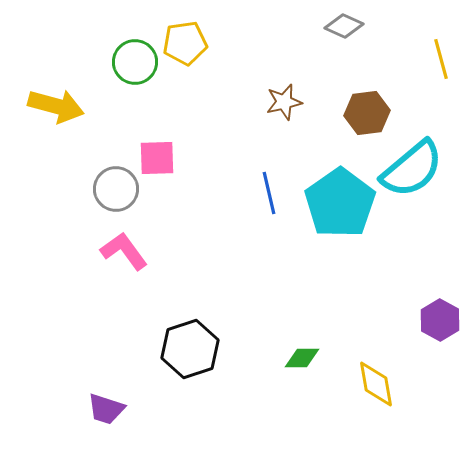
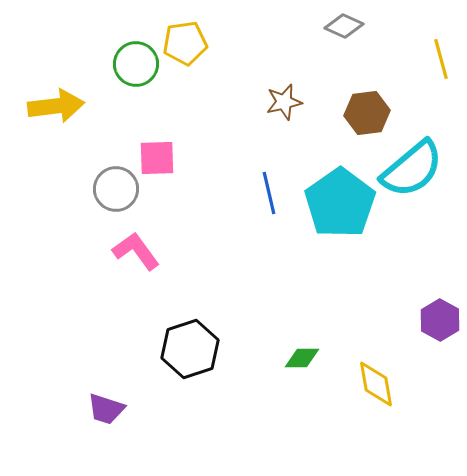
green circle: moved 1 px right, 2 px down
yellow arrow: rotated 22 degrees counterclockwise
pink L-shape: moved 12 px right
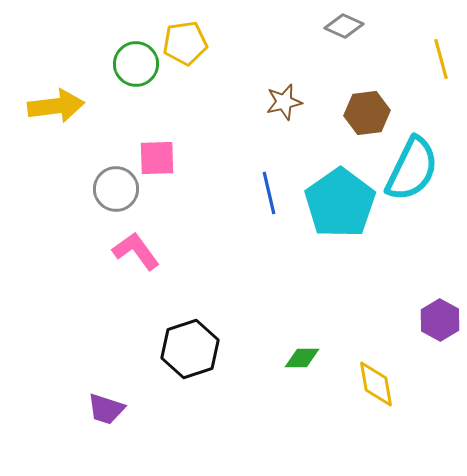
cyan semicircle: rotated 24 degrees counterclockwise
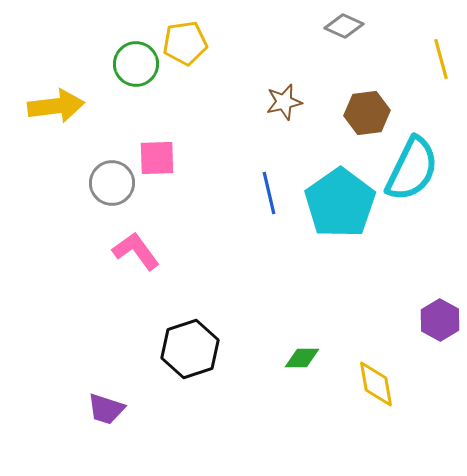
gray circle: moved 4 px left, 6 px up
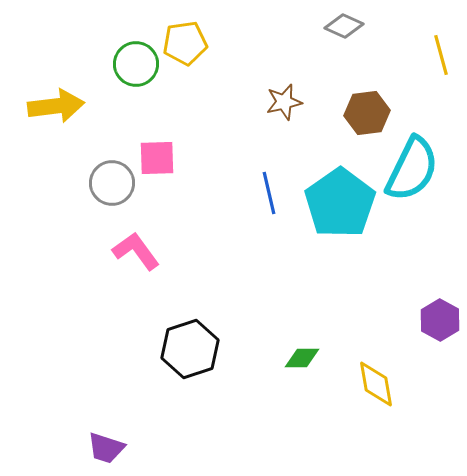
yellow line: moved 4 px up
purple trapezoid: moved 39 px down
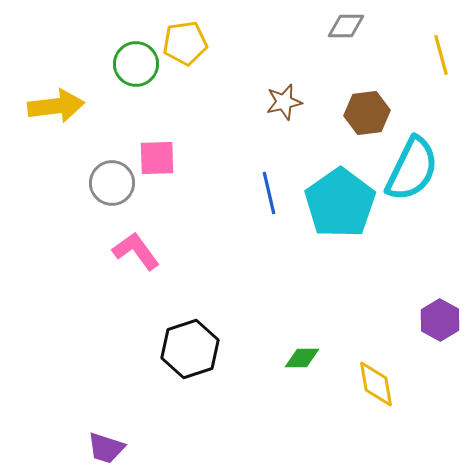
gray diamond: moved 2 px right; rotated 24 degrees counterclockwise
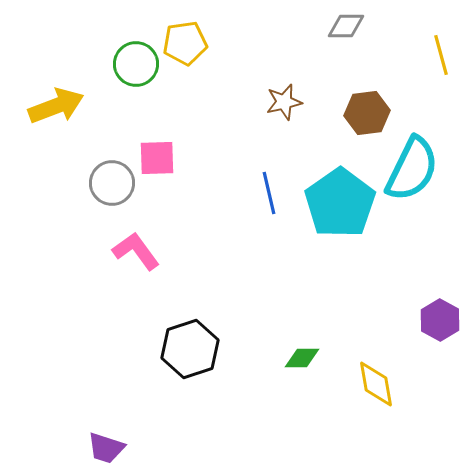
yellow arrow: rotated 14 degrees counterclockwise
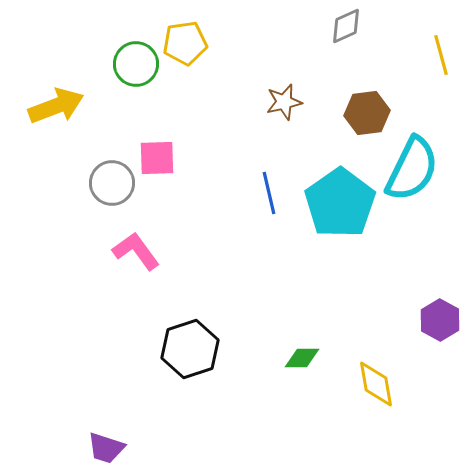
gray diamond: rotated 24 degrees counterclockwise
